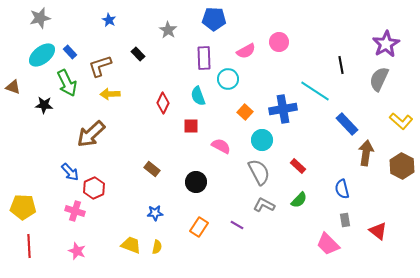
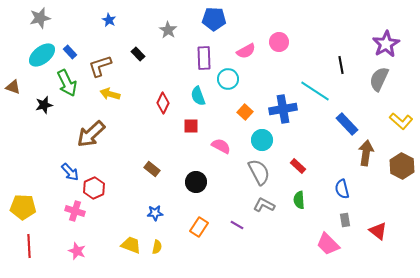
yellow arrow at (110, 94): rotated 18 degrees clockwise
black star at (44, 105): rotated 18 degrees counterclockwise
green semicircle at (299, 200): rotated 132 degrees clockwise
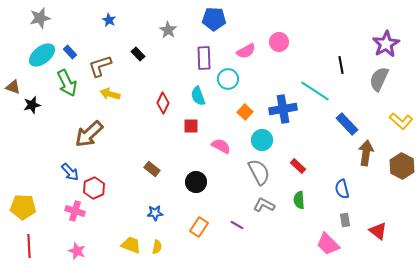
black star at (44, 105): moved 12 px left
brown arrow at (91, 134): moved 2 px left
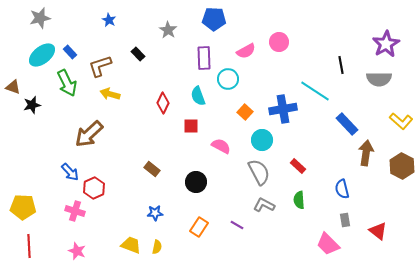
gray semicircle at (379, 79): rotated 115 degrees counterclockwise
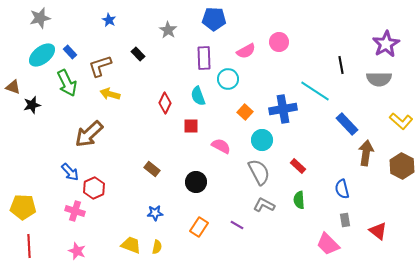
red diamond at (163, 103): moved 2 px right
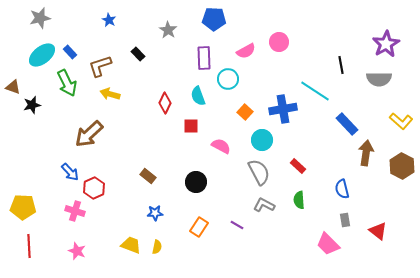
brown rectangle at (152, 169): moved 4 px left, 7 px down
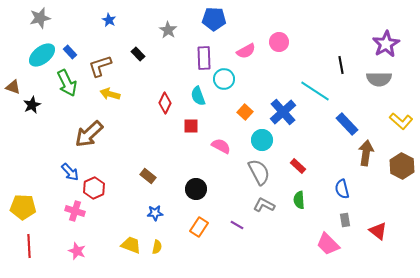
cyan circle at (228, 79): moved 4 px left
black star at (32, 105): rotated 12 degrees counterclockwise
blue cross at (283, 109): moved 3 px down; rotated 32 degrees counterclockwise
black circle at (196, 182): moved 7 px down
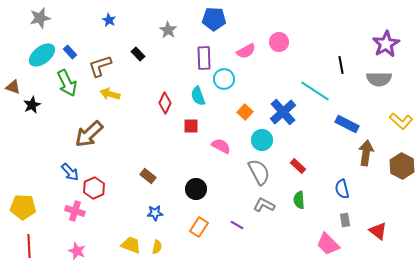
blue rectangle at (347, 124): rotated 20 degrees counterclockwise
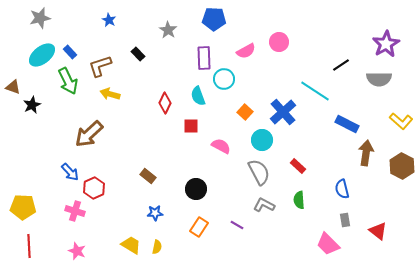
black line at (341, 65): rotated 66 degrees clockwise
green arrow at (67, 83): moved 1 px right, 2 px up
yellow trapezoid at (131, 245): rotated 10 degrees clockwise
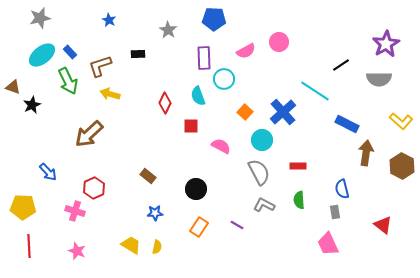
black rectangle at (138, 54): rotated 48 degrees counterclockwise
red rectangle at (298, 166): rotated 42 degrees counterclockwise
blue arrow at (70, 172): moved 22 px left
gray rectangle at (345, 220): moved 10 px left, 8 px up
red triangle at (378, 231): moved 5 px right, 6 px up
pink trapezoid at (328, 244): rotated 20 degrees clockwise
